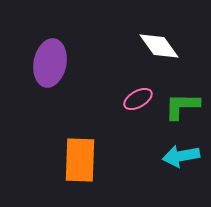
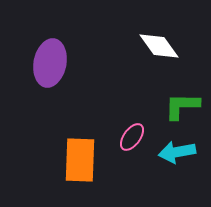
pink ellipse: moved 6 px left, 38 px down; rotated 24 degrees counterclockwise
cyan arrow: moved 4 px left, 4 px up
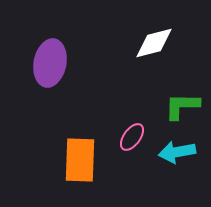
white diamond: moved 5 px left, 3 px up; rotated 69 degrees counterclockwise
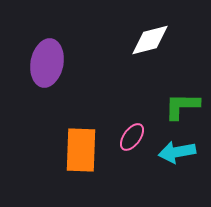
white diamond: moved 4 px left, 3 px up
purple ellipse: moved 3 px left
orange rectangle: moved 1 px right, 10 px up
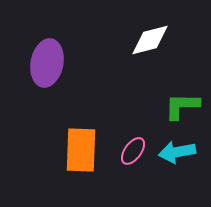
pink ellipse: moved 1 px right, 14 px down
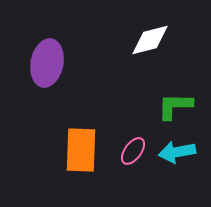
green L-shape: moved 7 px left
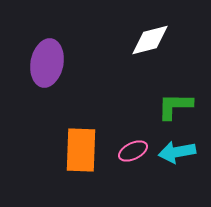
pink ellipse: rotated 28 degrees clockwise
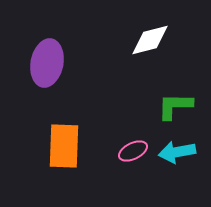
orange rectangle: moved 17 px left, 4 px up
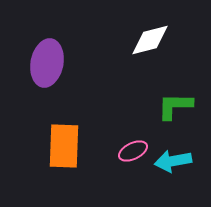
cyan arrow: moved 4 px left, 9 px down
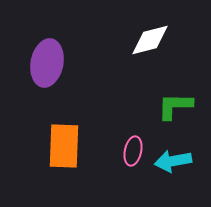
pink ellipse: rotated 52 degrees counterclockwise
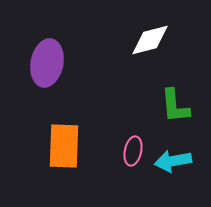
green L-shape: rotated 96 degrees counterclockwise
